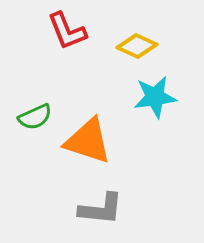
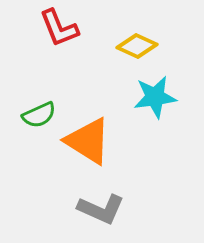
red L-shape: moved 8 px left, 3 px up
green semicircle: moved 4 px right, 2 px up
orange triangle: rotated 14 degrees clockwise
gray L-shape: rotated 18 degrees clockwise
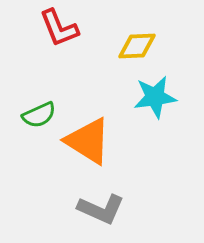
yellow diamond: rotated 27 degrees counterclockwise
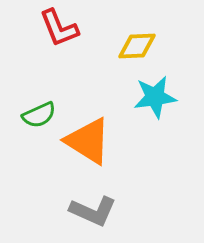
gray L-shape: moved 8 px left, 2 px down
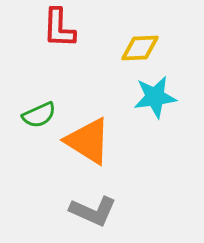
red L-shape: rotated 24 degrees clockwise
yellow diamond: moved 3 px right, 2 px down
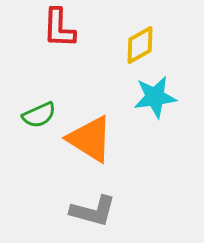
yellow diamond: moved 3 px up; rotated 27 degrees counterclockwise
orange triangle: moved 2 px right, 2 px up
gray L-shape: rotated 9 degrees counterclockwise
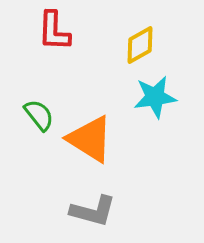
red L-shape: moved 5 px left, 3 px down
green semicircle: rotated 104 degrees counterclockwise
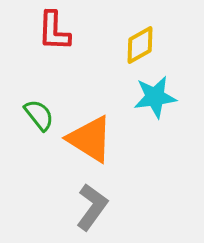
gray L-shape: moved 1 px left, 4 px up; rotated 69 degrees counterclockwise
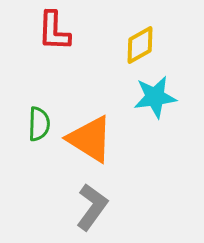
green semicircle: moved 9 px down; rotated 40 degrees clockwise
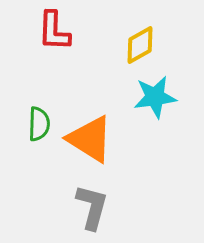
gray L-shape: rotated 21 degrees counterclockwise
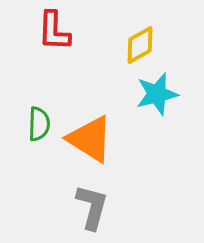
cyan star: moved 2 px right, 3 px up; rotated 6 degrees counterclockwise
